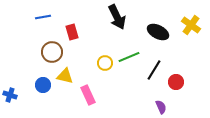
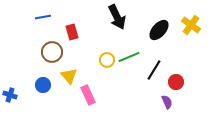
black ellipse: moved 1 px right, 2 px up; rotated 75 degrees counterclockwise
yellow circle: moved 2 px right, 3 px up
yellow triangle: moved 4 px right; rotated 36 degrees clockwise
purple semicircle: moved 6 px right, 5 px up
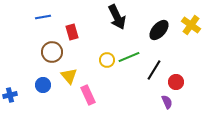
blue cross: rotated 32 degrees counterclockwise
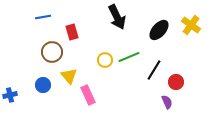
yellow circle: moved 2 px left
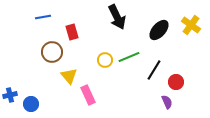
blue circle: moved 12 px left, 19 px down
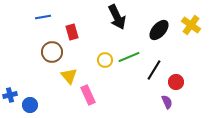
blue circle: moved 1 px left, 1 px down
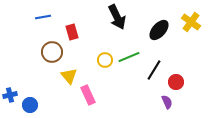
yellow cross: moved 3 px up
